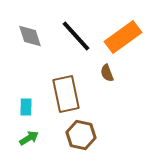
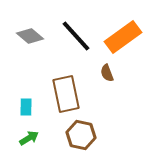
gray diamond: rotated 32 degrees counterclockwise
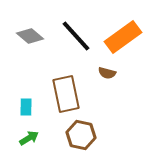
brown semicircle: rotated 54 degrees counterclockwise
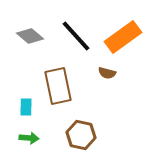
brown rectangle: moved 8 px left, 8 px up
green arrow: rotated 36 degrees clockwise
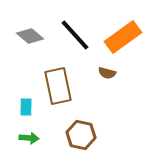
black line: moved 1 px left, 1 px up
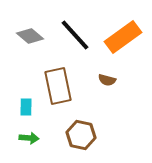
brown semicircle: moved 7 px down
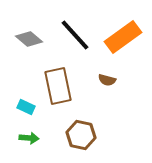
gray diamond: moved 1 px left, 3 px down
cyan rectangle: rotated 66 degrees counterclockwise
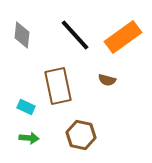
gray diamond: moved 7 px left, 4 px up; rotated 56 degrees clockwise
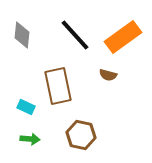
brown semicircle: moved 1 px right, 5 px up
green arrow: moved 1 px right, 1 px down
